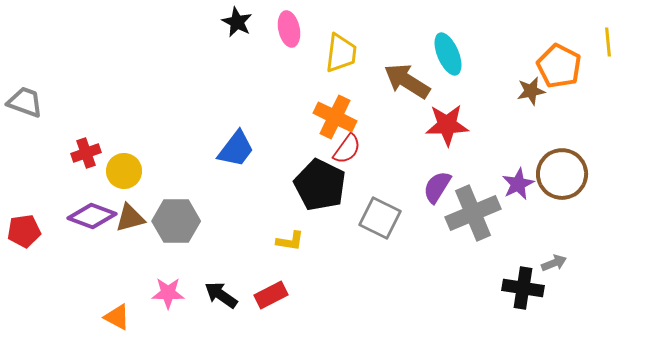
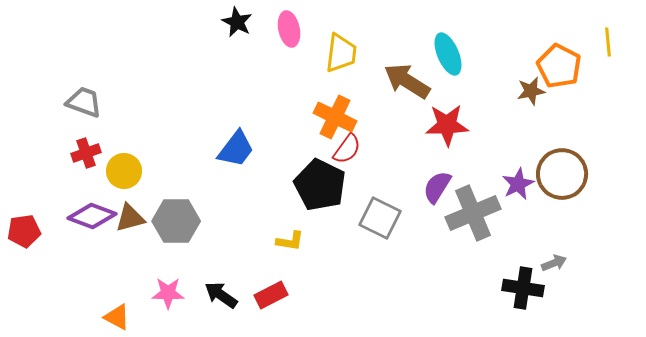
gray trapezoid: moved 59 px right
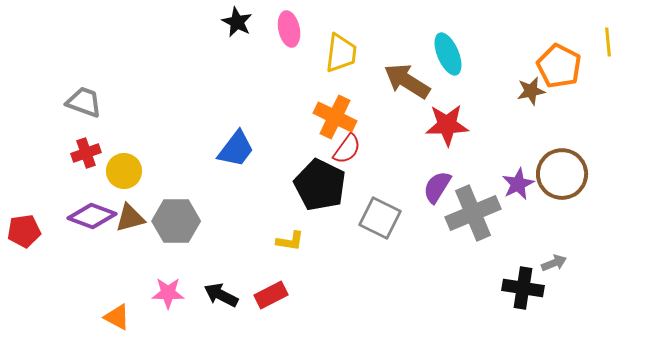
black arrow: rotated 8 degrees counterclockwise
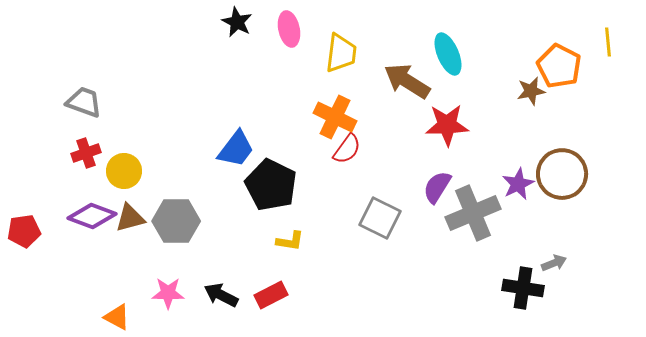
black pentagon: moved 49 px left
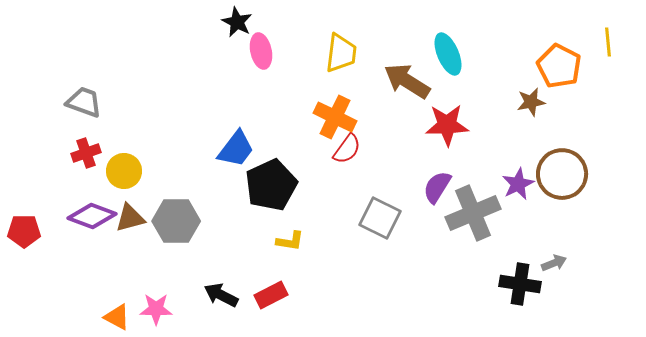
pink ellipse: moved 28 px left, 22 px down
brown star: moved 11 px down
black pentagon: rotated 21 degrees clockwise
red pentagon: rotated 8 degrees clockwise
black cross: moved 3 px left, 4 px up
pink star: moved 12 px left, 16 px down
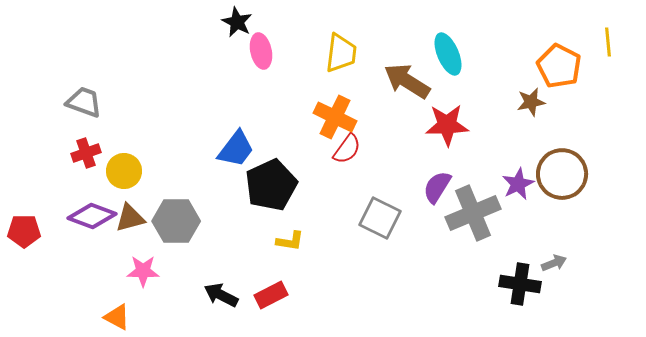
pink star: moved 13 px left, 38 px up
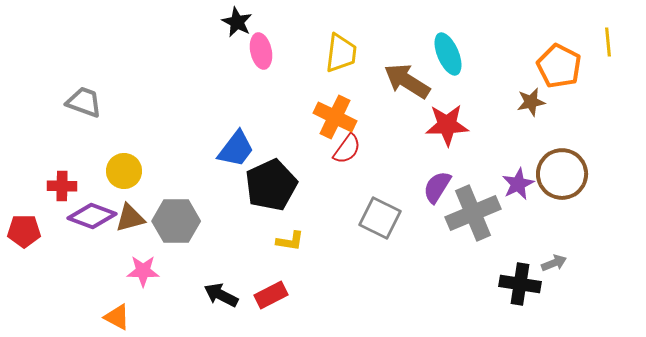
red cross: moved 24 px left, 33 px down; rotated 20 degrees clockwise
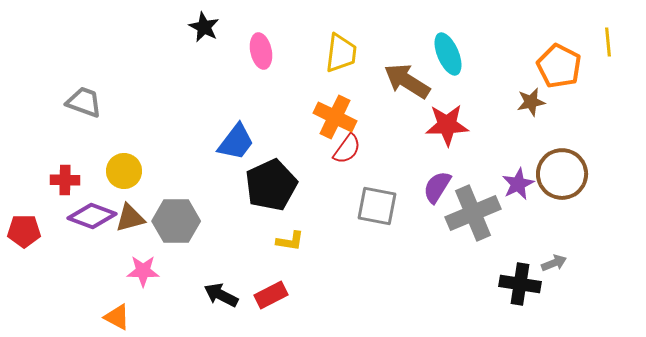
black star: moved 33 px left, 5 px down
blue trapezoid: moved 7 px up
red cross: moved 3 px right, 6 px up
gray square: moved 3 px left, 12 px up; rotated 15 degrees counterclockwise
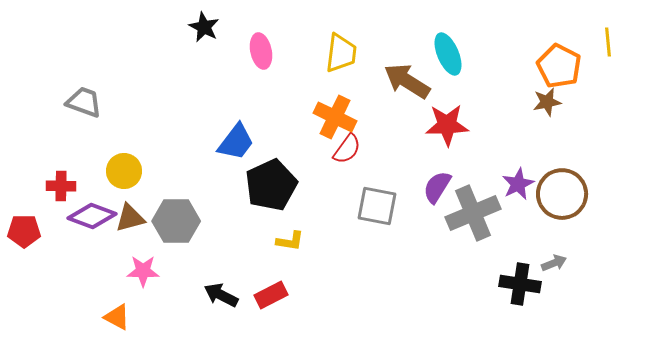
brown star: moved 16 px right
brown circle: moved 20 px down
red cross: moved 4 px left, 6 px down
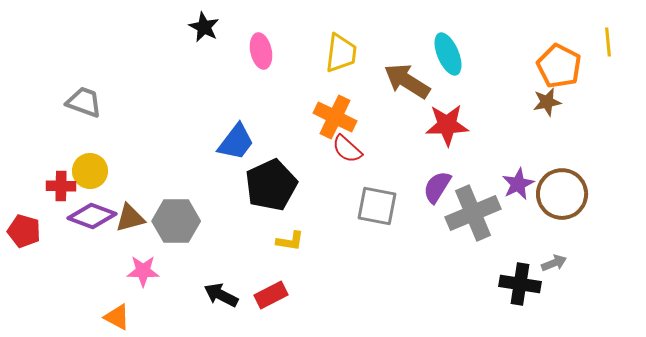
red semicircle: rotated 96 degrees clockwise
yellow circle: moved 34 px left
red pentagon: rotated 16 degrees clockwise
